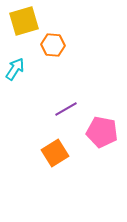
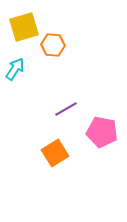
yellow square: moved 6 px down
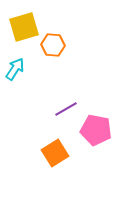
pink pentagon: moved 6 px left, 2 px up
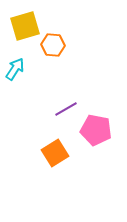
yellow square: moved 1 px right, 1 px up
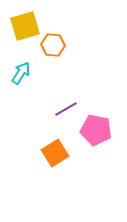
cyan arrow: moved 6 px right, 4 px down
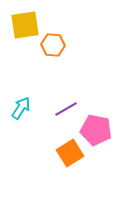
yellow square: moved 1 px up; rotated 8 degrees clockwise
cyan arrow: moved 35 px down
orange square: moved 15 px right
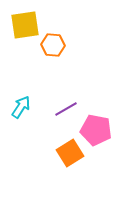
cyan arrow: moved 1 px up
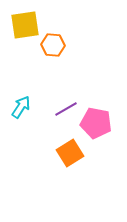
pink pentagon: moved 7 px up
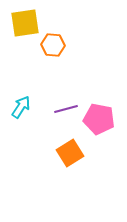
yellow square: moved 2 px up
purple line: rotated 15 degrees clockwise
pink pentagon: moved 3 px right, 4 px up
